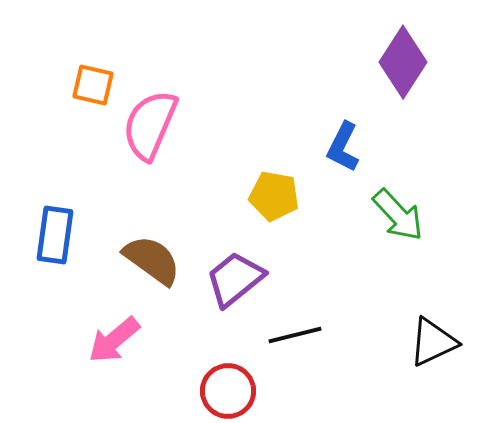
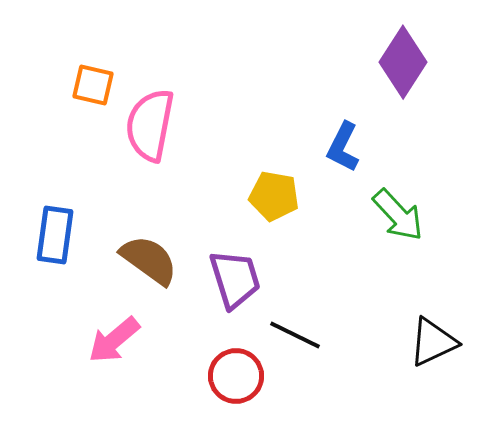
pink semicircle: rotated 12 degrees counterclockwise
brown semicircle: moved 3 px left
purple trapezoid: rotated 112 degrees clockwise
black line: rotated 40 degrees clockwise
red circle: moved 8 px right, 15 px up
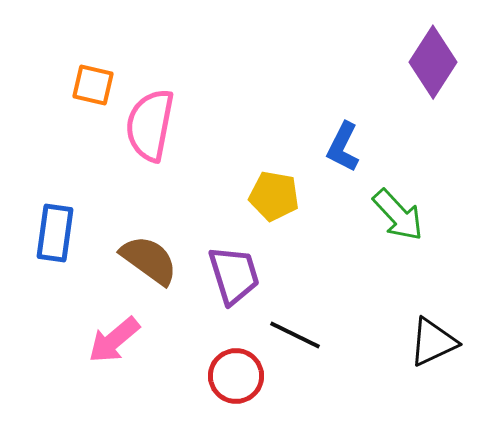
purple diamond: moved 30 px right
blue rectangle: moved 2 px up
purple trapezoid: moved 1 px left, 4 px up
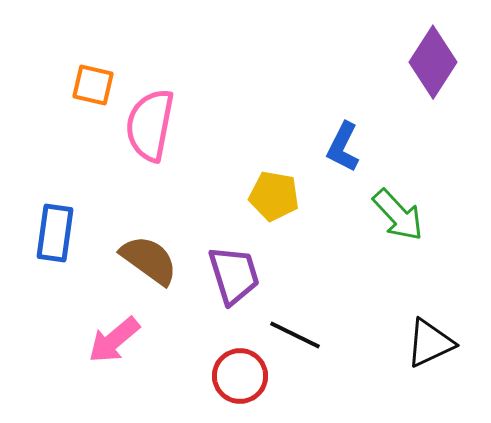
black triangle: moved 3 px left, 1 px down
red circle: moved 4 px right
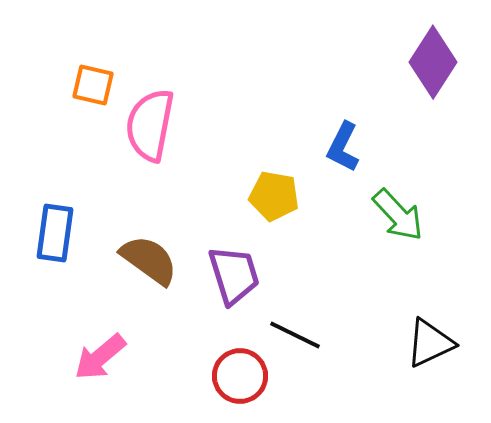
pink arrow: moved 14 px left, 17 px down
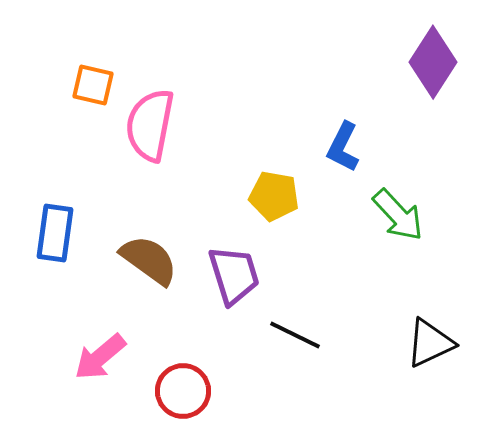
red circle: moved 57 px left, 15 px down
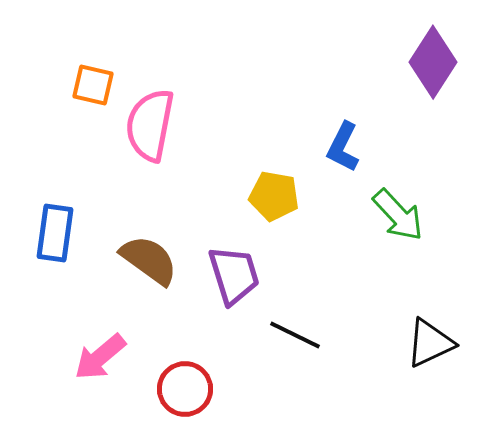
red circle: moved 2 px right, 2 px up
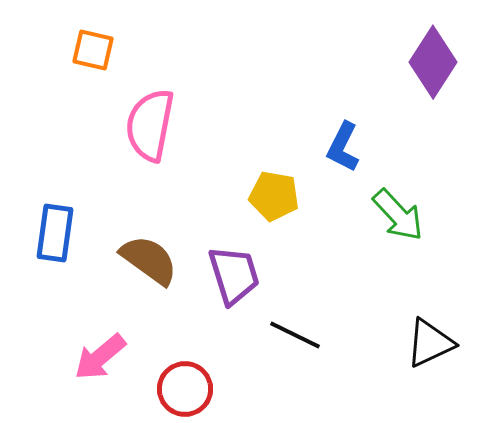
orange square: moved 35 px up
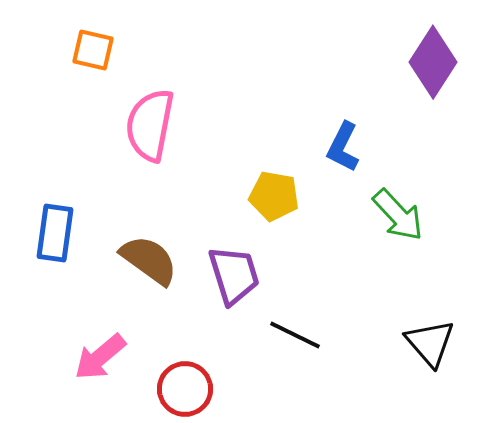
black triangle: rotated 46 degrees counterclockwise
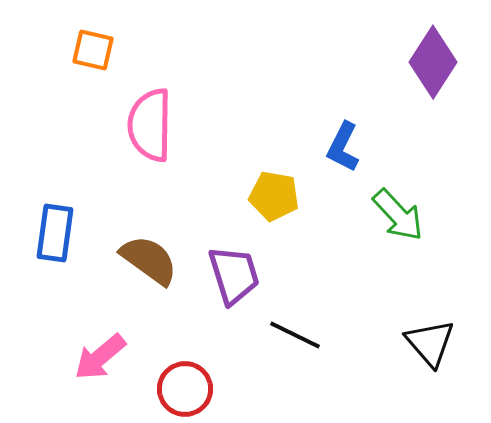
pink semicircle: rotated 10 degrees counterclockwise
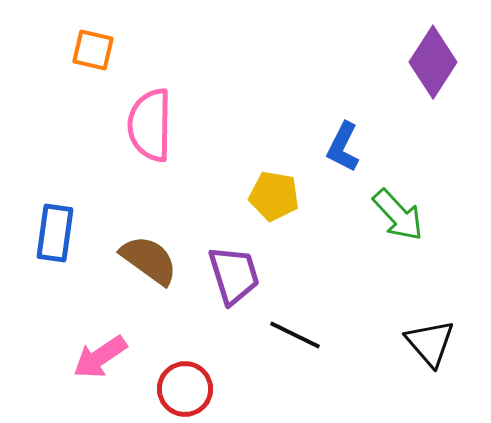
pink arrow: rotated 6 degrees clockwise
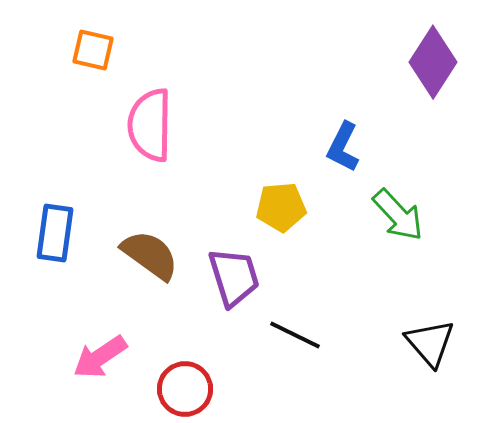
yellow pentagon: moved 7 px right, 11 px down; rotated 15 degrees counterclockwise
brown semicircle: moved 1 px right, 5 px up
purple trapezoid: moved 2 px down
